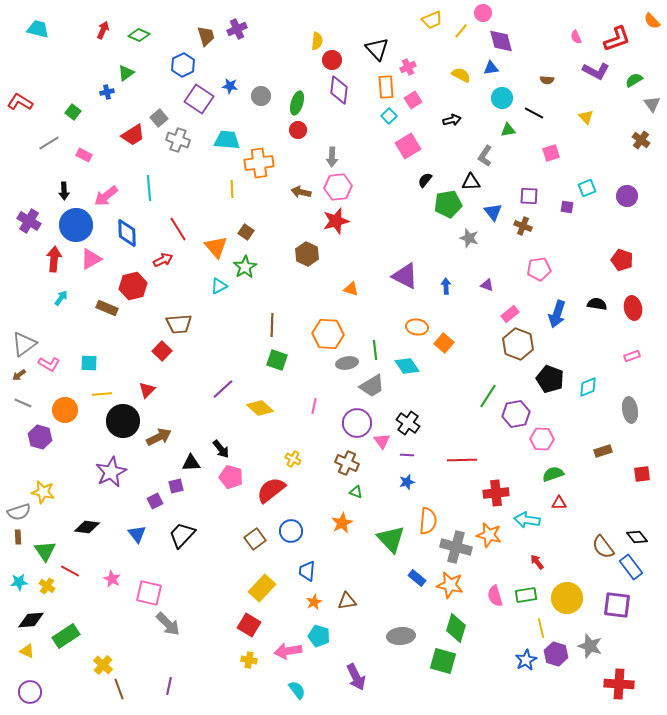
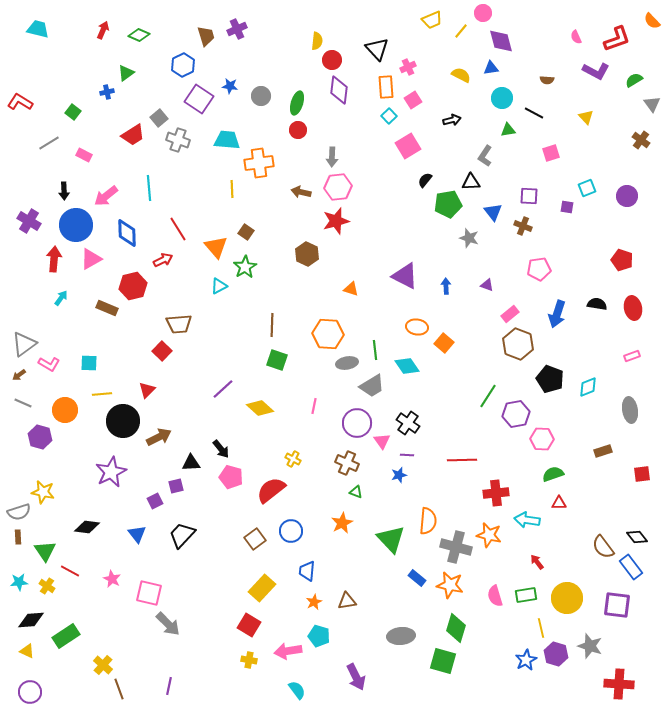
blue star at (407, 482): moved 8 px left, 7 px up
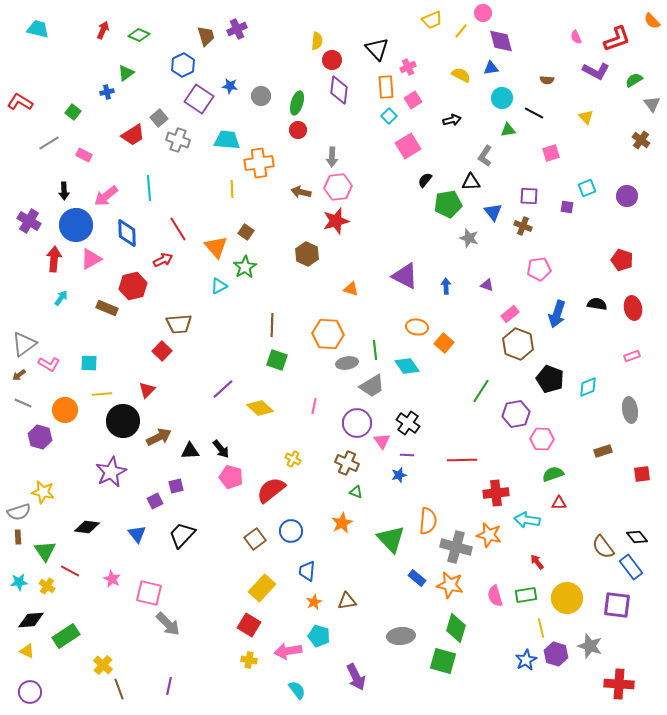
green line at (488, 396): moved 7 px left, 5 px up
black triangle at (191, 463): moved 1 px left, 12 px up
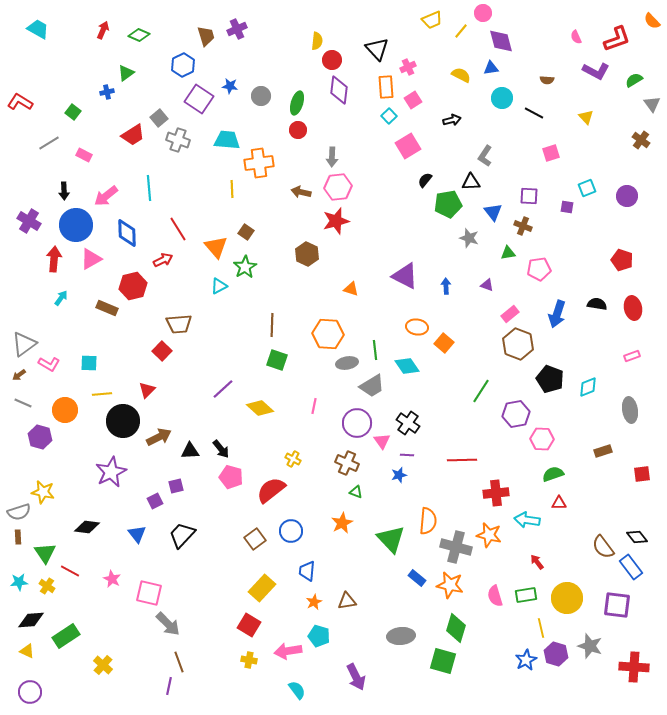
cyan trapezoid at (38, 29): rotated 15 degrees clockwise
green triangle at (508, 130): moved 123 px down
green triangle at (45, 551): moved 2 px down
red cross at (619, 684): moved 15 px right, 17 px up
brown line at (119, 689): moved 60 px right, 27 px up
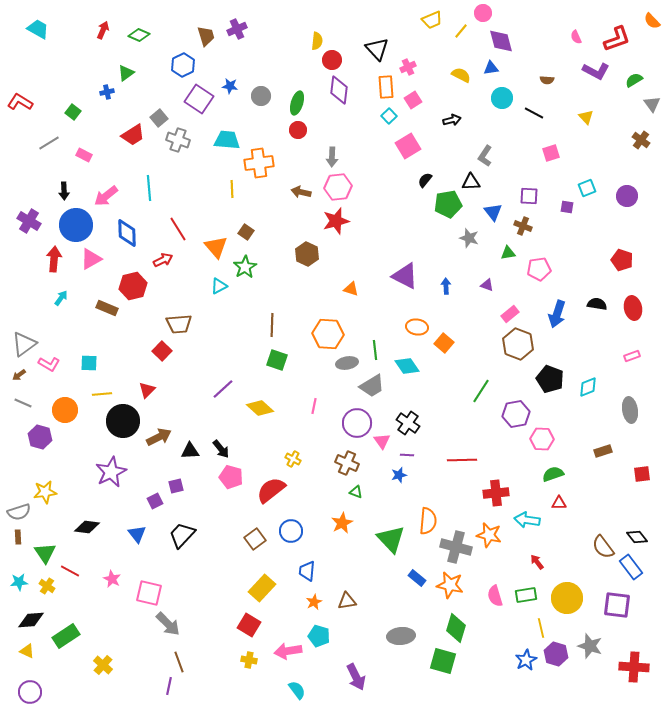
yellow star at (43, 492): moved 2 px right; rotated 20 degrees counterclockwise
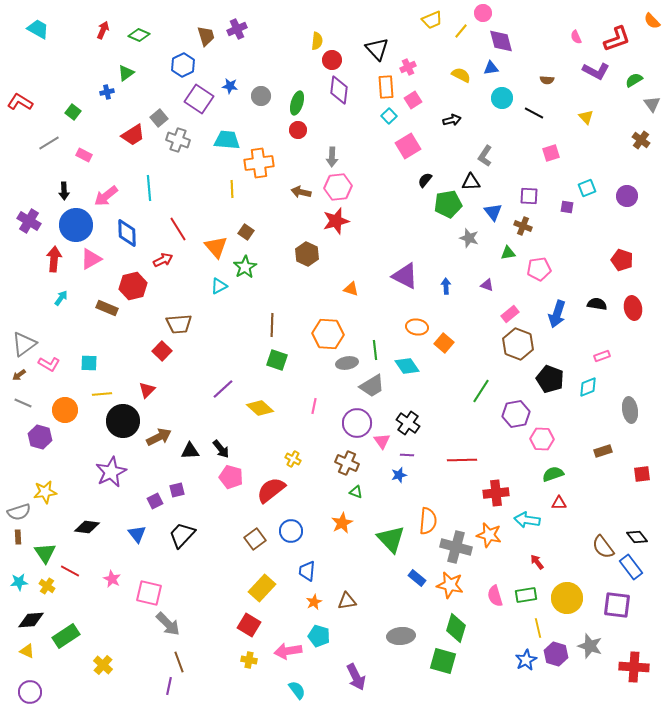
pink rectangle at (632, 356): moved 30 px left
purple square at (176, 486): moved 1 px right, 4 px down
yellow line at (541, 628): moved 3 px left
